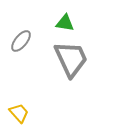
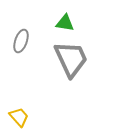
gray ellipse: rotated 20 degrees counterclockwise
yellow trapezoid: moved 4 px down
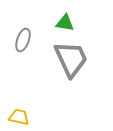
gray ellipse: moved 2 px right, 1 px up
yellow trapezoid: rotated 35 degrees counterclockwise
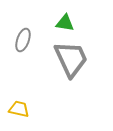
yellow trapezoid: moved 8 px up
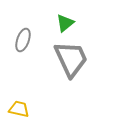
green triangle: rotated 48 degrees counterclockwise
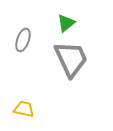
green triangle: moved 1 px right
yellow trapezoid: moved 5 px right
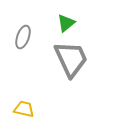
gray ellipse: moved 3 px up
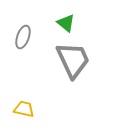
green triangle: rotated 42 degrees counterclockwise
gray trapezoid: moved 2 px right, 1 px down
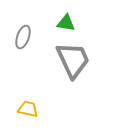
green triangle: rotated 30 degrees counterclockwise
yellow trapezoid: moved 4 px right
